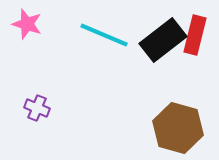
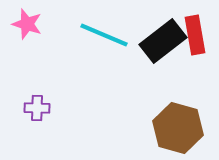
red rectangle: rotated 24 degrees counterclockwise
black rectangle: moved 1 px down
purple cross: rotated 20 degrees counterclockwise
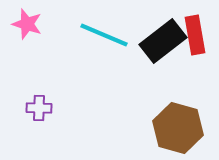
purple cross: moved 2 px right
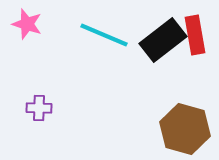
black rectangle: moved 1 px up
brown hexagon: moved 7 px right, 1 px down
